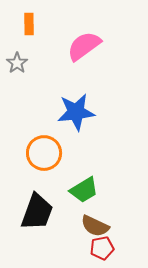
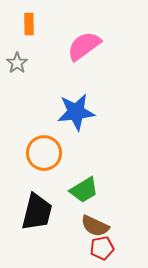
black trapezoid: rotated 6 degrees counterclockwise
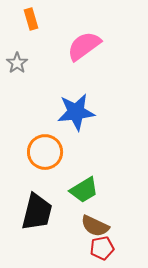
orange rectangle: moved 2 px right, 5 px up; rotated 15 degrees counterclockwise
orange circle: moved 1 px right, 1 px up
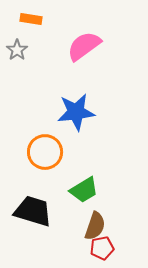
orange rectangle: rotated 65 degrees counterclockwise
gray star: moved 13 px up
black trapezoid: moved 4 px left, 1 px up; rotated 87 degrees counterclockwise
brown semicircle: rotated 96 degrees counterclockwise
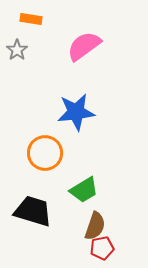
orange circle: moved 1 px down
